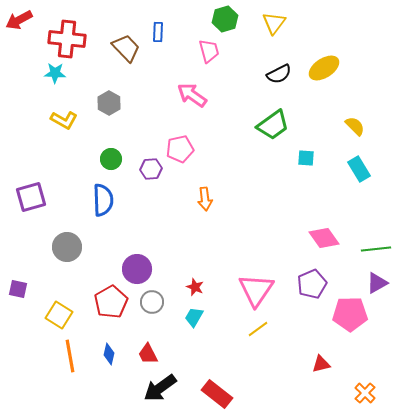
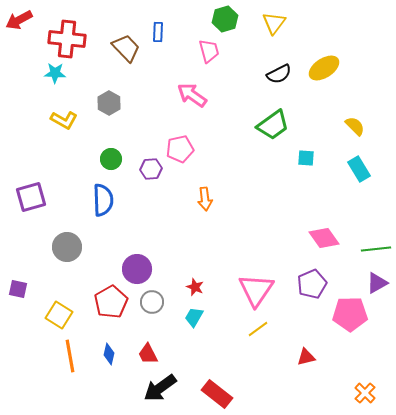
red triangle at (321, 364): moved 15 px left, 7 px up
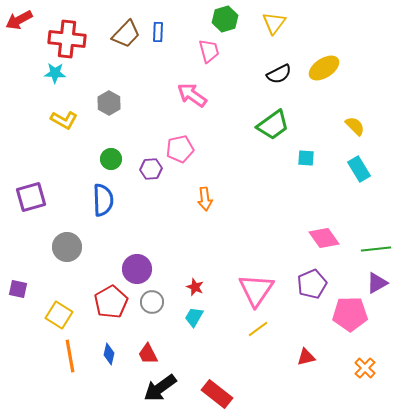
brown trapezoid at (126, 48): moved 14 px up; rotated 88 degrees clockwise
orange cross at (365, 393): moved 25 px up
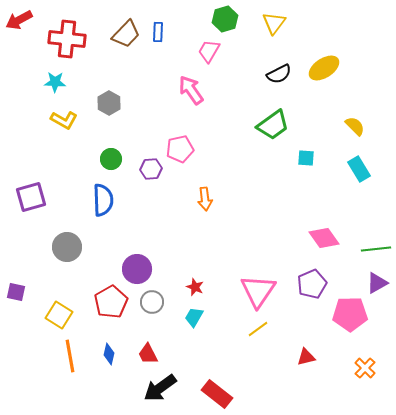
pink trapezoid at (209, 51): rotated 135 degrees counterclockwise
cyan star at (55, 73): moved 9 px down
pink arrow at (192, 95): moved 1 px left, 5 px up; rotated 20 degrees clockwise
purple square at (18, 289): moved 2 px left, 3 px down
pink triangle at (256, 290): moved 2 px right, 1 px down
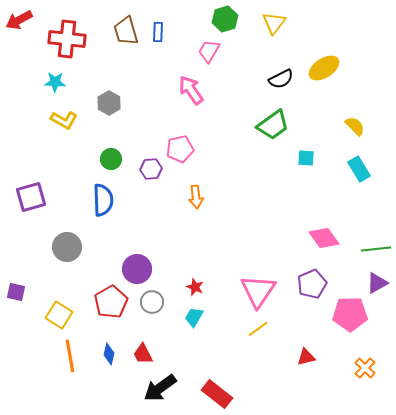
brown trapezoid at (126, 34): moved 3 px up; rotated 120 degrees clockwise
black semicircle at (279, 74): moved 2 px right, 5 px down
orange arrow at (205, 199): moved 9 px left, 2 px up
red trapezoid at (148, 354): moved 5 px left
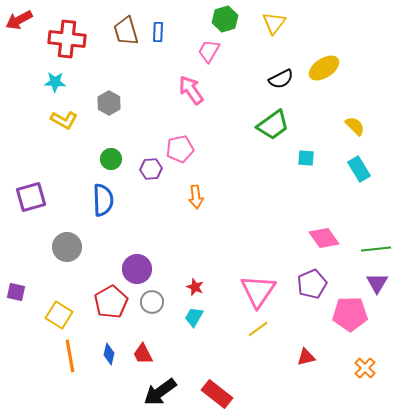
purple triangle at (377, 283): rotated 30 degrees counterclockwise
black arrow at (160, 388): moved 4 px down
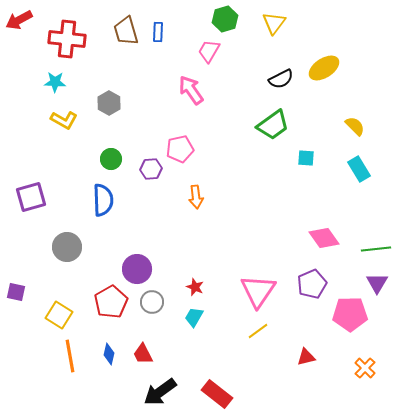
yellow line at (258, 329): moved 2 px down
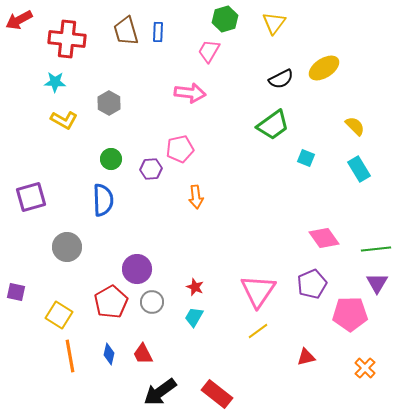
pink arrow at (191, 90): moved 1 px left, 3 px down; rotated 132 degrees clockwise
cyan square at (306, 158): rotated 18 degrees clockwise
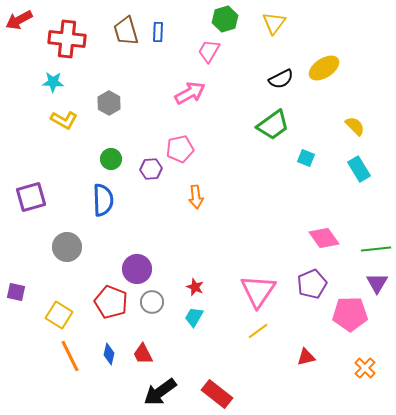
cyan star at (55, 82): moved 2 px left
pink arrow at (190, 93): rotated 36 degrees counterclockwise
red pentagon at (111, 302): rotated 20 degrees counterclockwise
orange line at (70, 356): rotated 16 degrees counterclockwise
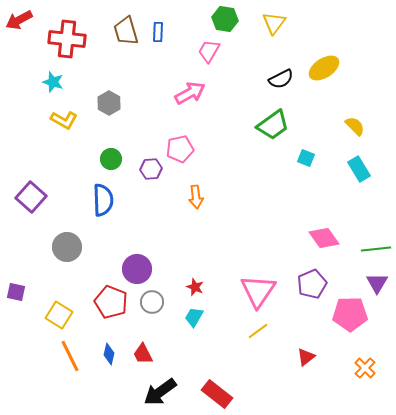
green hexagon at (225, 19): rotated 25 degrees clockwise
cyan star at (53, 82): rotated 15 degrees clockwise
purple square at (31, 197): rotated 32 degrees counterclockwise
red triangle at (306, 357): rotated 24 degrees counterclockwise
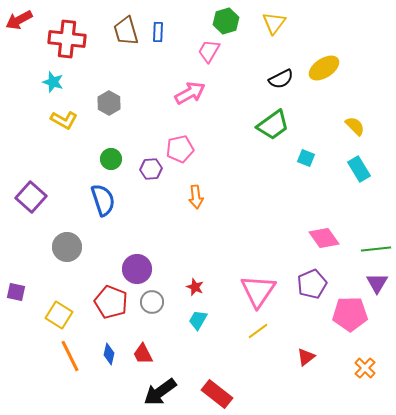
green hexagon at (225, 19): moved 1 px right, 2 px down; rotated 25 degrees counterclockwise
blue semicircle at (103, 200): rotated 16 degrees counterclockwise
cyan trapezoid at (194, 317): moved 4 px right, 3 px down
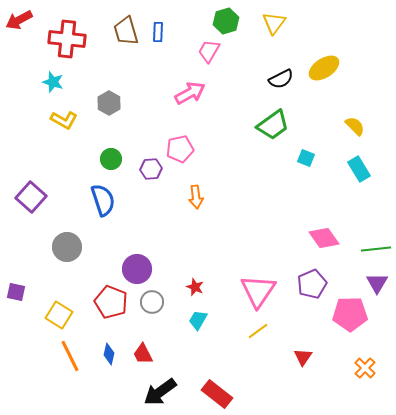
red triangle at (306, 357): moved 3 px left; rotated 18 degrees counterclockwise
